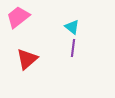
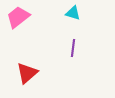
cyan triangle: moved 1 px right, 14 px up; rotated 21 degrees counterclockwise
red triangle: moved 14 px down
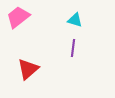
cyan triangle: moved 2 px right, 7 px down
red triangle: moved 1 px right, 4 px up
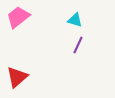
purple line: moved 5 px right, 3 px up; rotated 18 degrees clockwise
red triangle: moved 11 px left, 8 px down
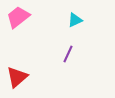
cyan triangle: rotated 42 degrees counterclockwise
purple line: moved 10 px left, 9 px down
